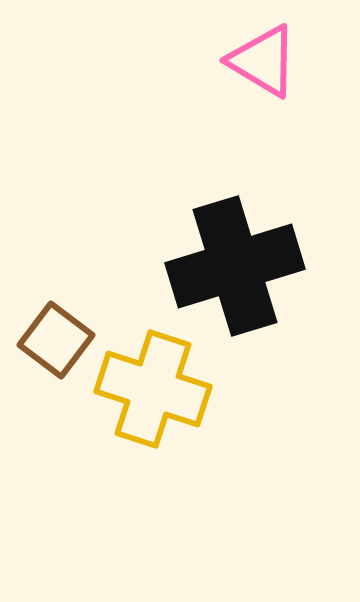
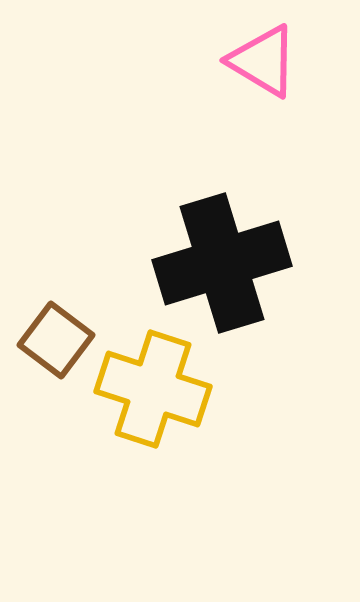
black cross: moved 13 px left, 3 px up
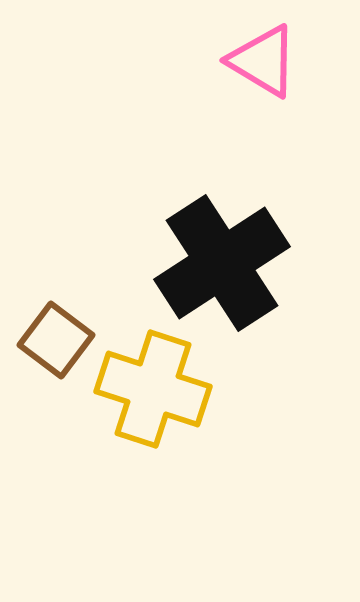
black cross: rotated 16 degrees counterclockwise
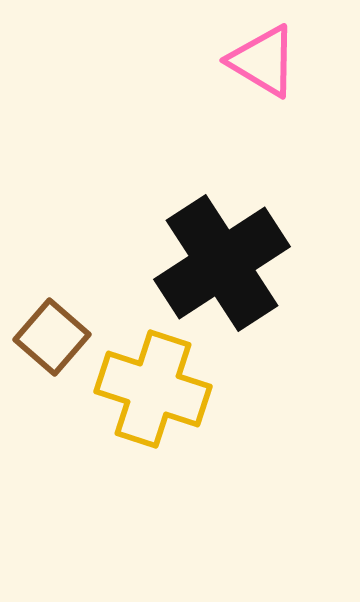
brown square: moved 4 px left, 3 px up; rotated 4 degrees clockwise
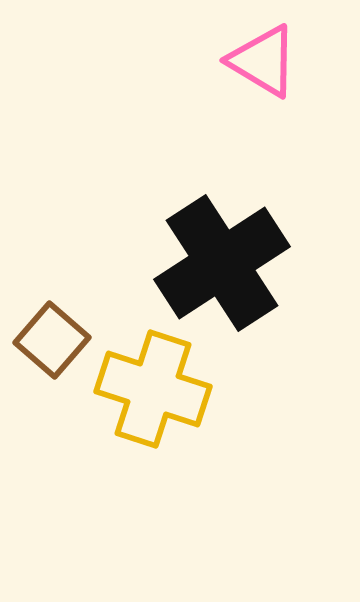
brown square: moved 3 px down
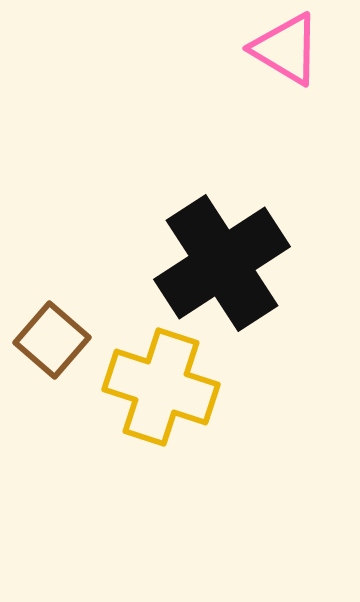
pink triangle: moved 23 px right, 12 px up
yellow cross: moved 8 px right, 2 px up
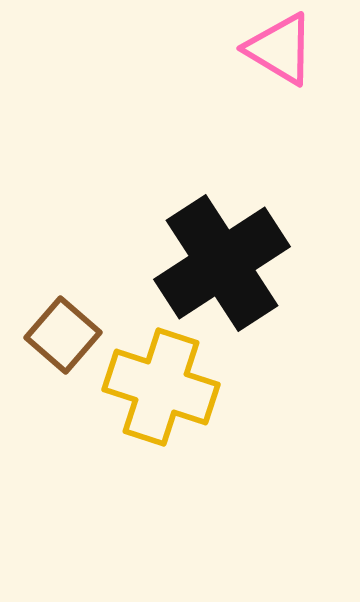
pink triangle: moved 6 px left
brown square: moved 11 px right, 5 px up
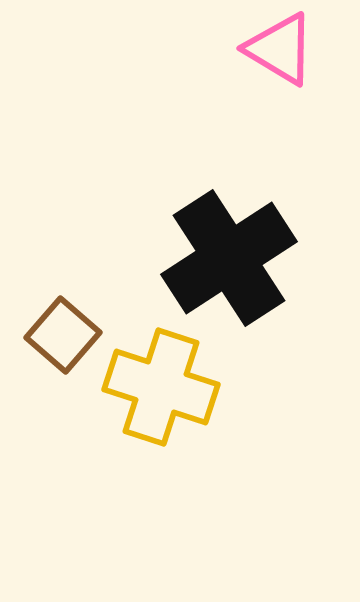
black cross: moved 7 px right, 5 px up
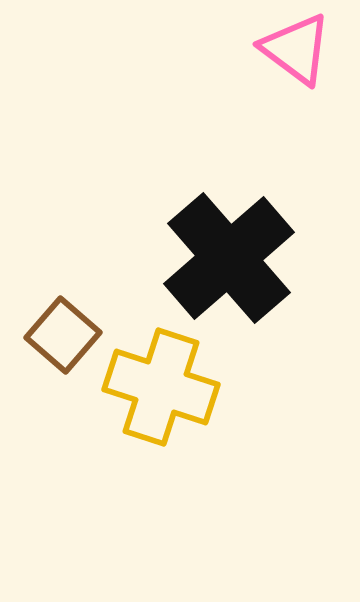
pink triangle: moved 16 px right; rotated 6 degrees clockwise
black cross: rotated 8 degrees counterclockwise
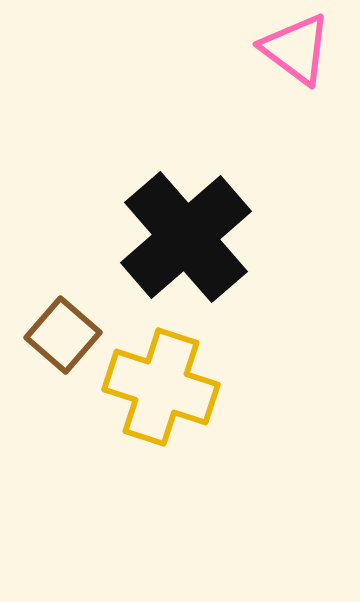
black cross: moved 43 px left, 21 px up
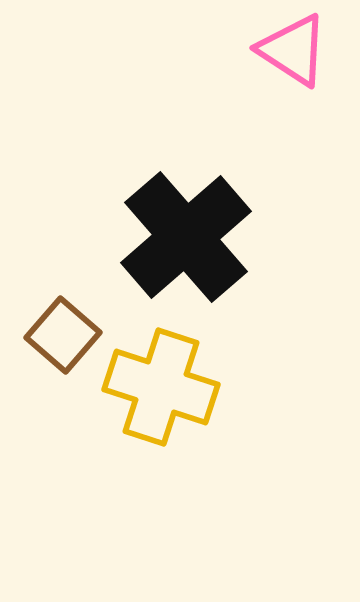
pink triangle: moved 3 px left, 1 px down; rotated 4 degrees counterclockwise
